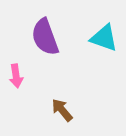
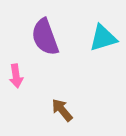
cyan triangle: moved 1 px left; rotated 36 degrees counterclockwise
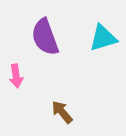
brown arrow: moved 2 px down
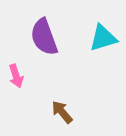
purple semicircle: moved 1 px left
pink arrow: rotated 10 degrees counterclockwise
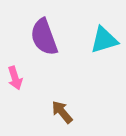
cyan triangle: moved 1 px right, 2 px down
pink arrow: moved 1 px left, 2 px down
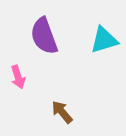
purple semicircle: moved 1 px up
pink arrow: moved 3 px right, 1 px up
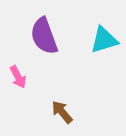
pink arrow: rotated 10 degrees counterclockwise
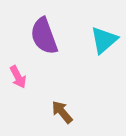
cyan triangle: rotated 24 degrees counterclockwise
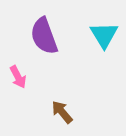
cyan triangle: moved 5 px up; rotated 20 degrees counterclockwise
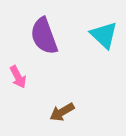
cyan triangle: rotated 16 degrees counterclockwise
brown arrow: rotated 80 degrees counterclockwise
